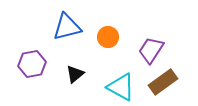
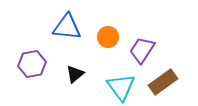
blue triangle: rotated 20 degrees clockwise
purple trapezoid: moved 9 px left
cyan triangle: rotated 24 degrees clockwise
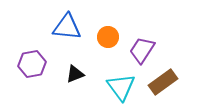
black triangle: rotated 18 degrees clockwise
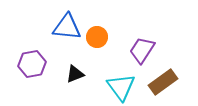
orange circle: moved 11 px left
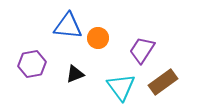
blue triangle: moved 1 px right, 1 px up
orange circle: moved 1 px right, 1 px down
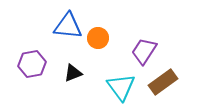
purple trapezoid: moved 2 px right, 1 px down
black triangle: moved 2 px left, 1 px up
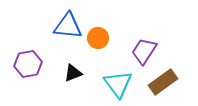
purple hexagon: moved 4 px left
cyan triangle: moved 3 px left, 3 px up
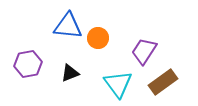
black triangle: moved 3 px left
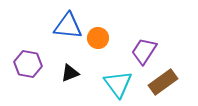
purple hexagon: rotated 20 degrees clockwise
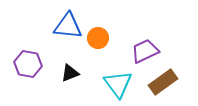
purple trapezoid: moved 1 px right; rotated 32 degrees clockwise
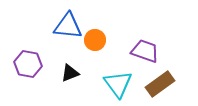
orange circle: moved 3 px left, 2 px down
purple trapezoid: rotated 44 degrees clockwise
brown rectangle: moved 3 px left, 2 px down
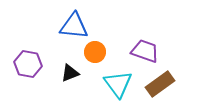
blue triangle: moved 6 px right
orange circle: moved 12 px down
